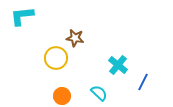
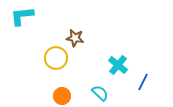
cyan semicircle: moved 1 px right
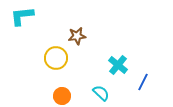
brown star: moved 2 px right, 2 px up; rotated 18 degrees counterclockwise
cyan semicircle: moved 1 px right
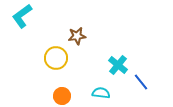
cyan L-shape: rotated 30 degrees counterclockwise
blue line: moved 2 px left; rotated 66 degrees counterclockwise
cyan semicircle: rotated 36 degrees counterclockwise
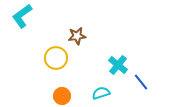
cyan semicircle: rotated 24 degrees counterclockwise
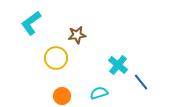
cyan L-shape: moved 9 px right, 7 px down
brown star: moved 1 px up
cyan semicircle: moved 2 px left
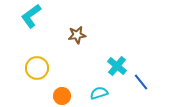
cyan L-shape: moved 7 px up
yellow circle: moved 19 px left, 10 px down
cyan cross: moved 1 px left, 1 px down
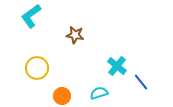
brown star: moved 2 px left; rotated 18 degrees clockwise
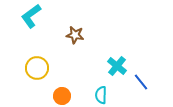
cyan semicircle: moved 2 px right, 2 px down; rotated 72 degrees counterclockwise
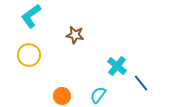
yellow circle: moved 8 px left, 13 px up
blue line: moved 1 px down
cyan semicircle: moved 3 px left; rotated 36 degrees clockwise
